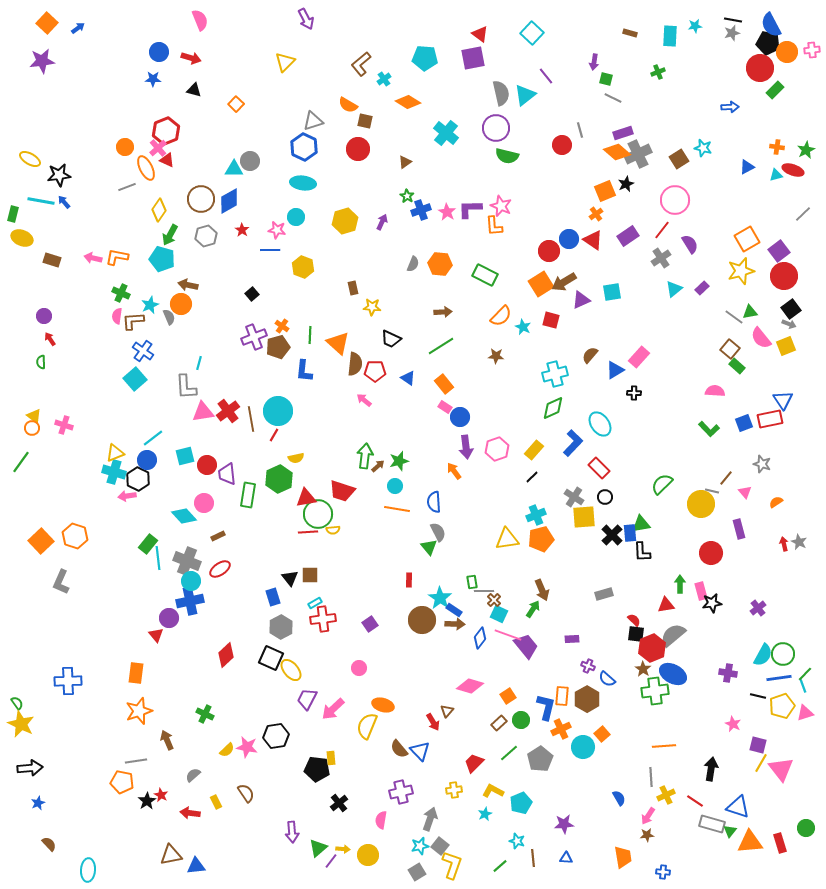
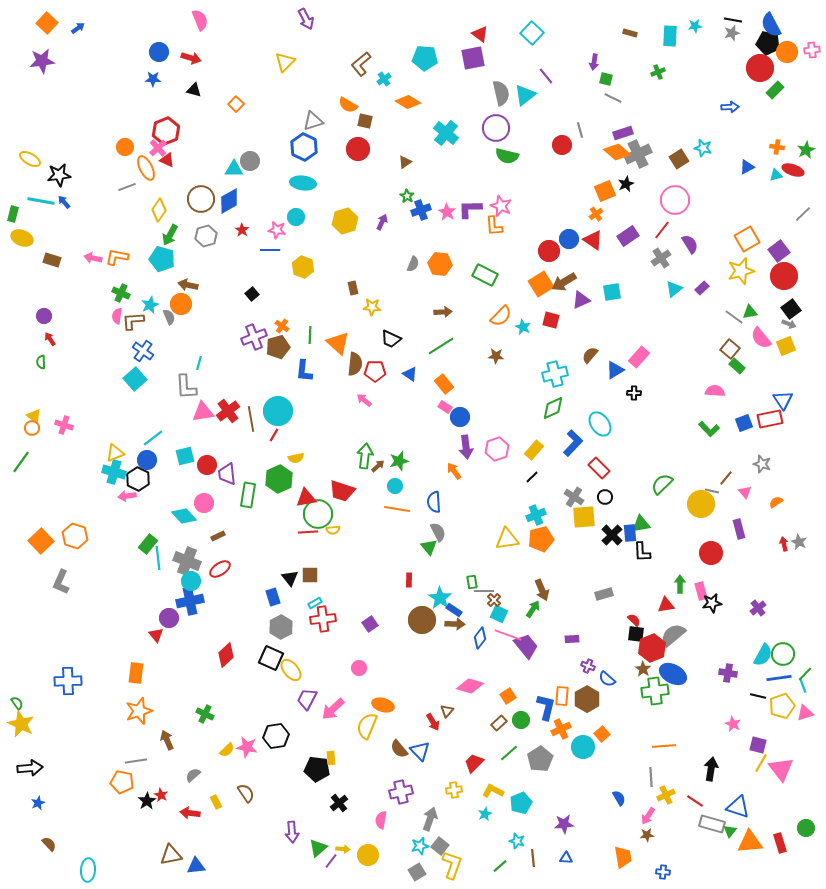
blue triangle at (408, 378): moved 2 px right, 4 px up
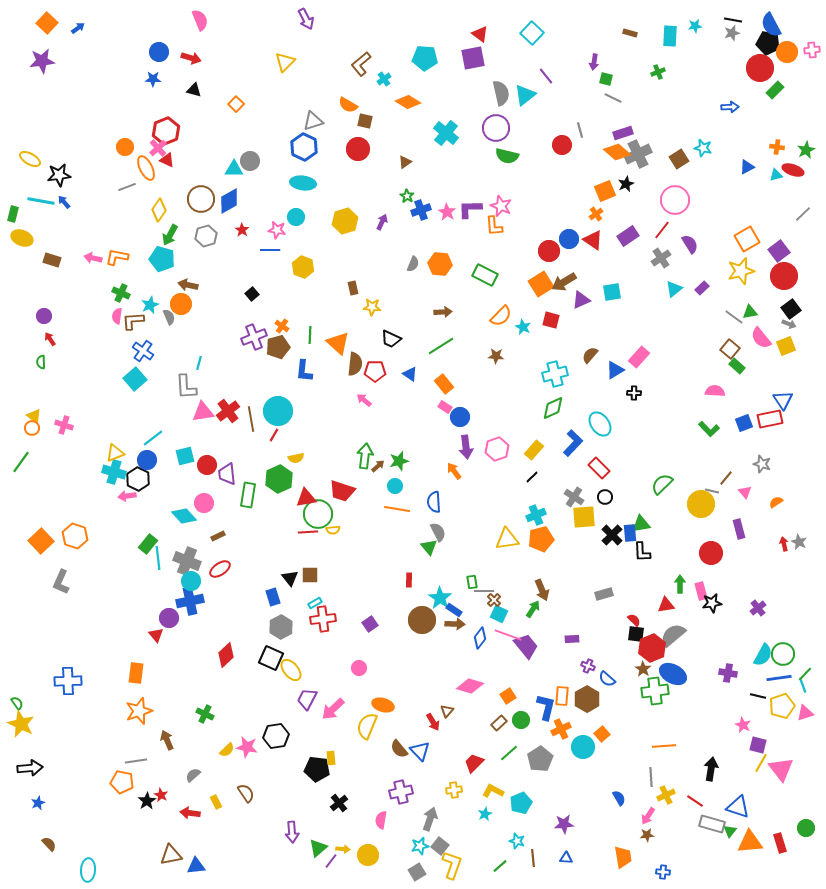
pink star at (733, 724): moved 10 px right, 1 px down
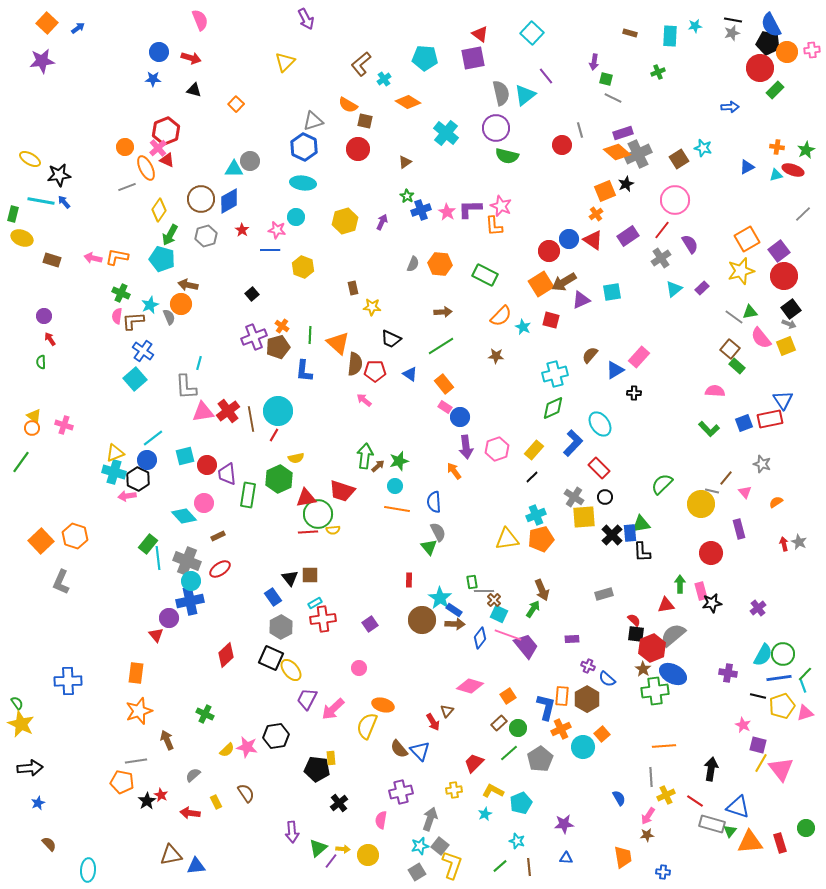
blue rectangle at (273, 597): rotated 18 degrees counterclockwise
green circle at (521, 720): moved 3 px left, 8 px down
brown line at (533, 858): moved 4 px left, 9 px down
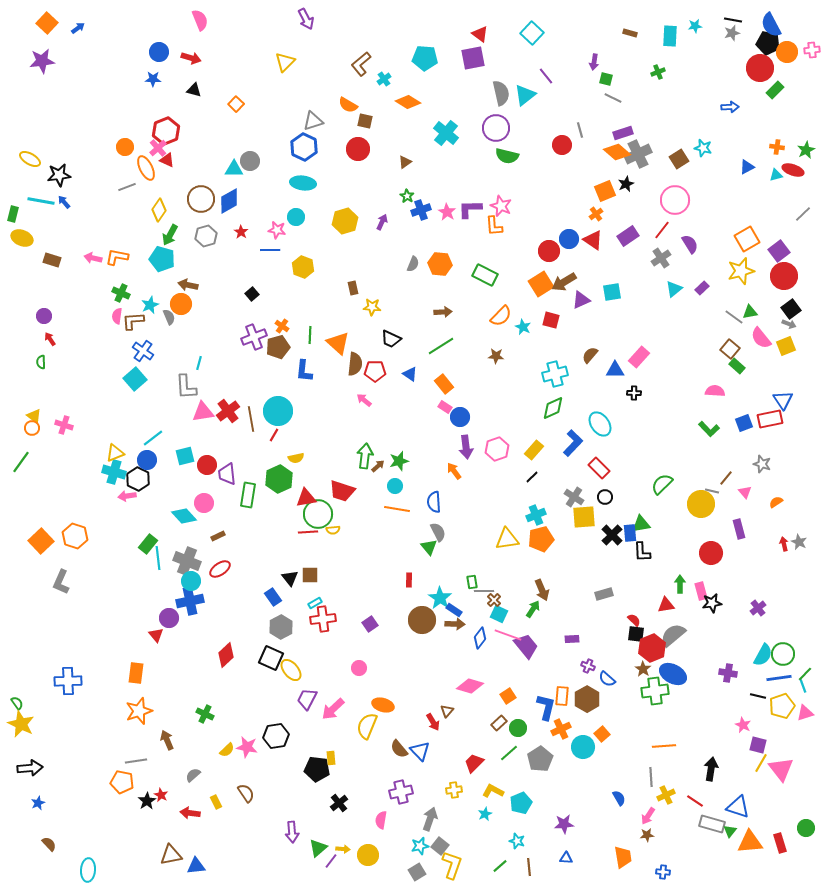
red star at (242, 230): moved 1 px left, 2 px down
blue triangle at (615, 370): rotated 30 degrees clockwise
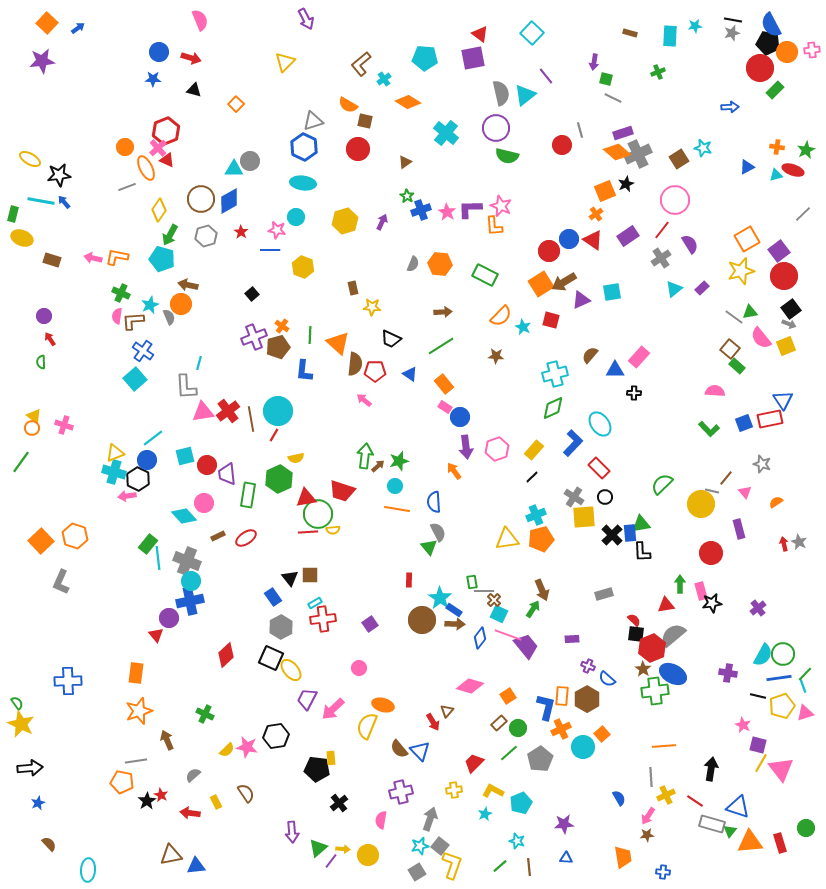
red ellipse at (220, 569): moved 26 px right, 31 px up
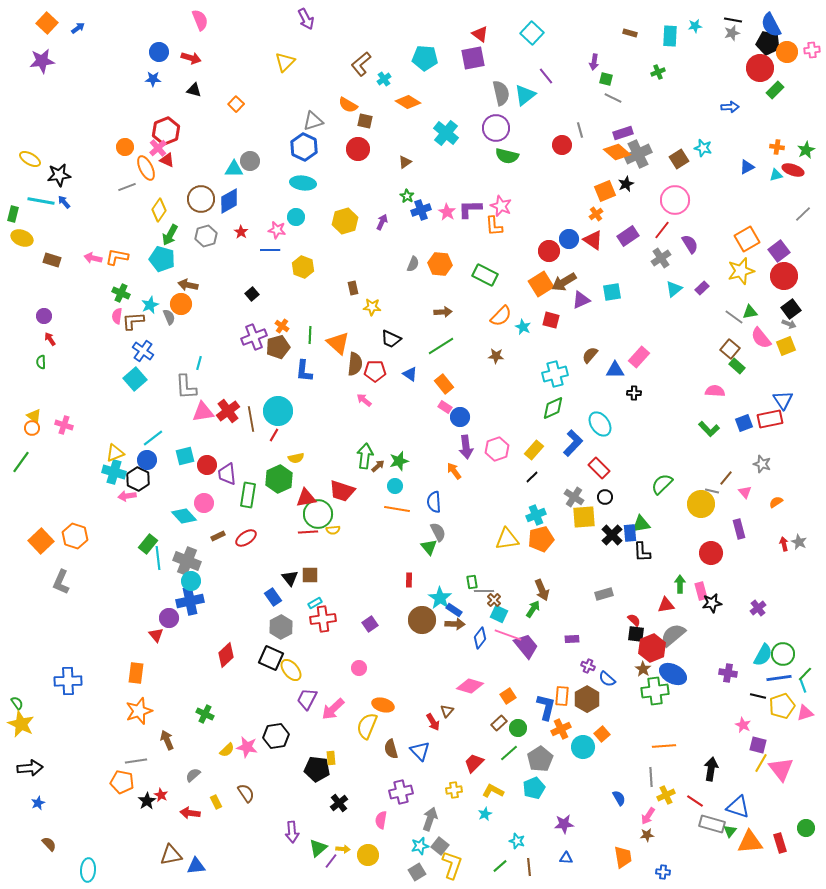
brown semicircle at (399, 749): moved 8 px left; rotated 24 degrees clockwise
cyan pentagon at (521, 803): moved 13 px right, 15 px up
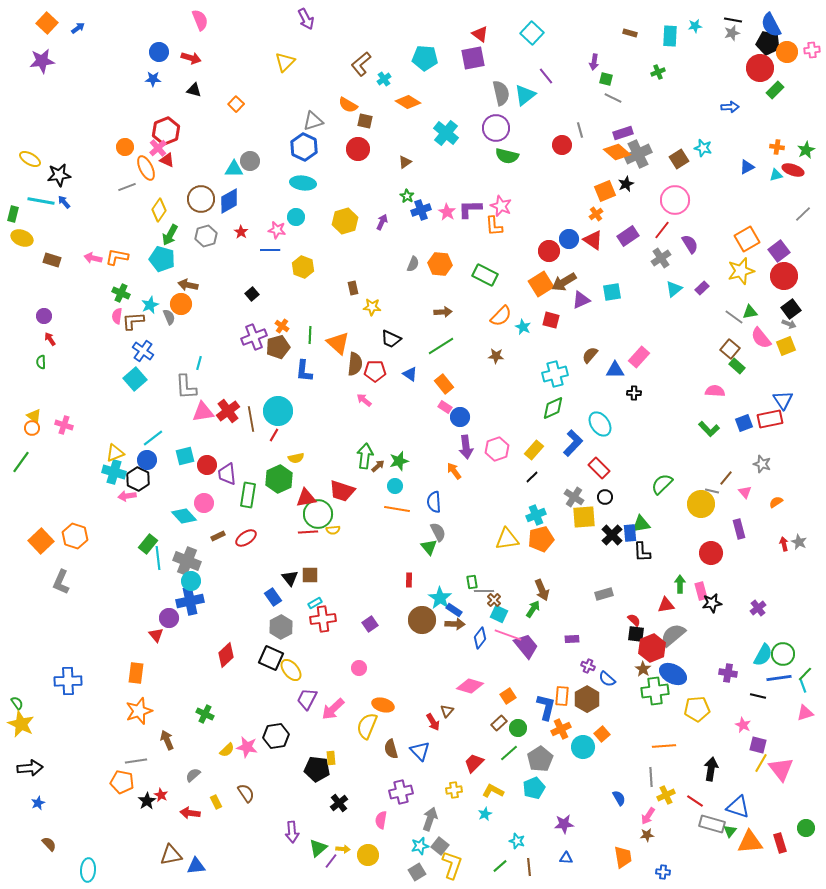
yellow pentagon at (782, 706): moved 85 px left, 3 px down; rotated 15 degrees clockwise
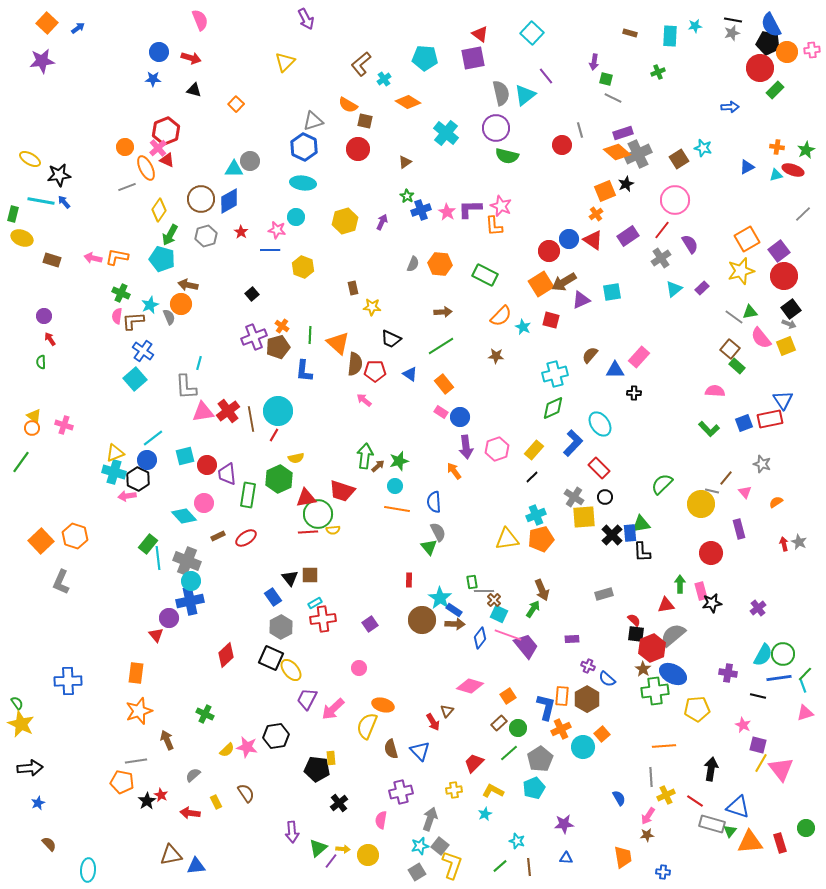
pink rectangle at (445, 407): moved 4 px left, 5 px down
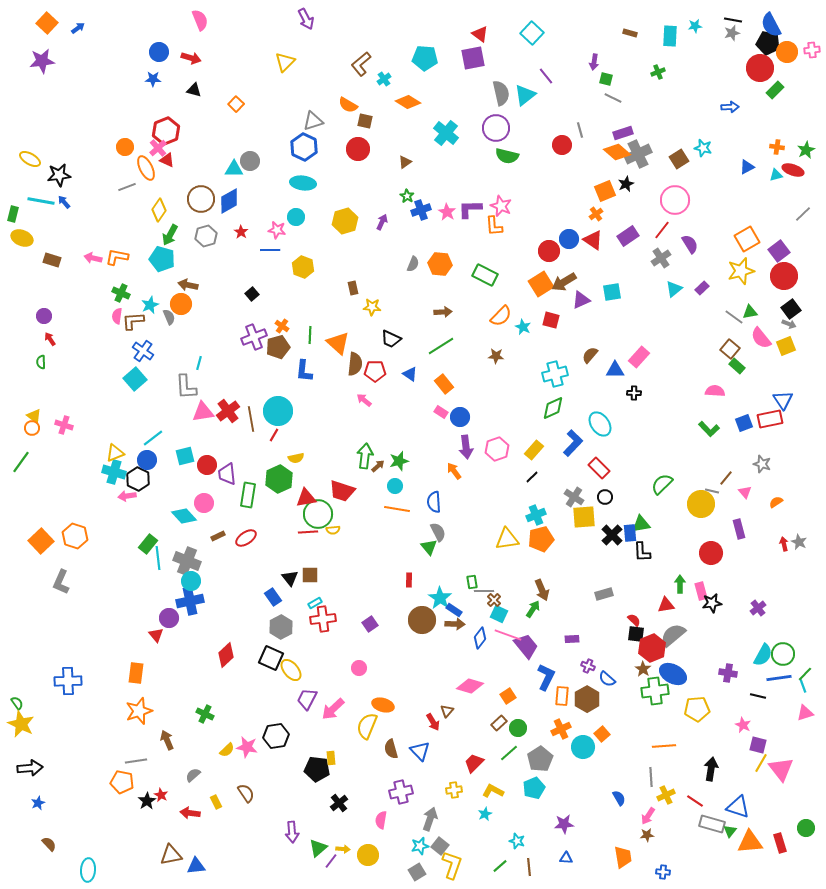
blue L-shape at (546, 707): moved 30 px up; rotated 12 degrees clockwise
